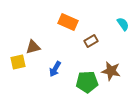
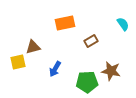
orange rectangle: moved 3 px left, 1 px down; rotated 36 degrees counterclockwise
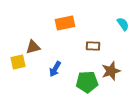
brown rectangle: moved 2 px right, 5 px down; rotated 32 degrees clockwise
brown star: rotated 30 degrees counterclockwise
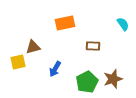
brown star: moved 2 px right, 8 px down
green pentagon: rotated 25 degrees counterclockwise
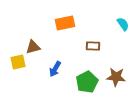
brown star: moved 3 px right, 2 px up; rotated 24 degrees clockwise
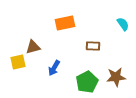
blue arrow: moved 1 px left, 1 px up
brown star: rotated 12 degrees counterclockwise
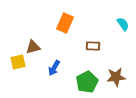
orange rectangle: rotated 54 degrees counterclockwise
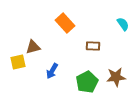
orange rectangle: rotated 66 degrees counterclockwise
blue arrow: moved 2 px left, 3 px down
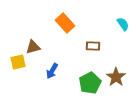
brown star: rotated 30 degrees counterclockwise
green pentagon: moved 3 px right, 1 px down
